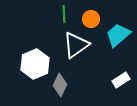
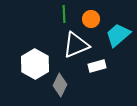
white triangle: rotated 12 degrees clockwise
white hexagon: rotated 8 degrees counterclockwise
white rectangle: moved 24 px left, 14 px up; rotated 18 degrees clockwise
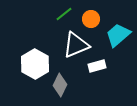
green line: rotated 54 degrees clockwise
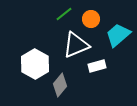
gray diamond: rotated 15 degrees clockwise
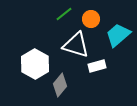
white triangle: rotated 40 degrees clockwise
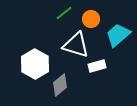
green line: moved 1 px up
gray diamond: rotated 10 degrees clockwise
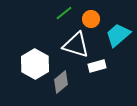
gray diamond: moved 1 px right, 3 px up
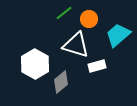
orange circle: moved 2 px left
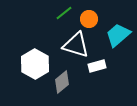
gray diamond: moved 1 px right
